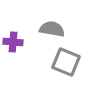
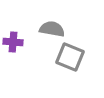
gray square: moved 4 px right, 5 px up
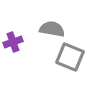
purple cross: rotated 24 degrees counterclockwise
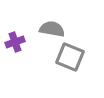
purple cross: moved 2 px right
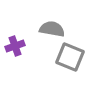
purple cross: moved 4 px down
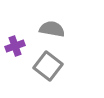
gray square: moved 22 px left, 9 px down; rotated 16 degrees clockwise
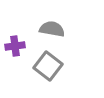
purple cross: rotated 12 degrees clockwise
